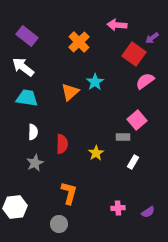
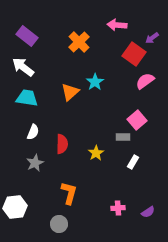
white semicircle: rotated 21 degrees clockwise
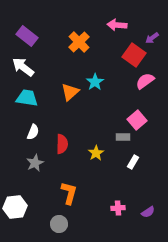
red square: moved 1 px down
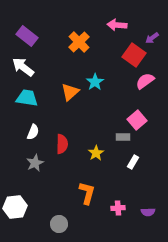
orange L-shape: moved 18 px right
purple semicircle: rotated 32 degrees clockwise
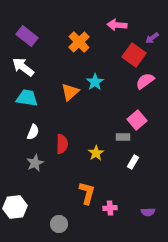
pink cross: moved 8 px left
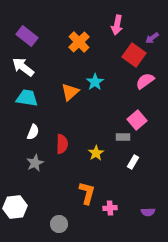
pink arrow: rotated 84 degrees counterclockwise
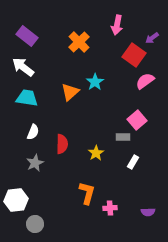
white hexagon: moved 1 px right, 7 px up
gray circle: moved 24 px left
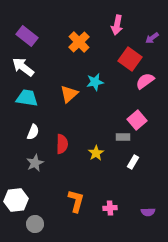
red square: moved 4 px left, 4 px down
cyan star: rotated 24 degrees clockwise
orange triangle: moved 1 px left, 2 px down
orange L-shape: moved 11 px left, 8 px down
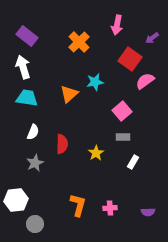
white arrow: rotated 35 degrees clockwise
pink square: moved 15 px left, 9 px up
orange L-shape: moved 2 px right, 4 px down
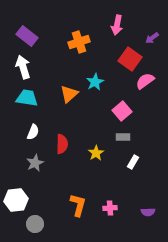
orange cross: rotated 25 degrees clockwise
cyan star: rotated 18 degrees counterclockwise
